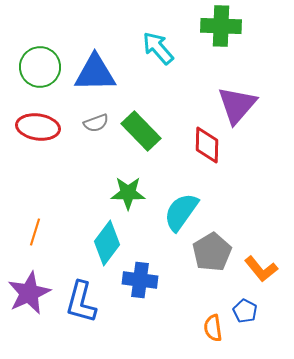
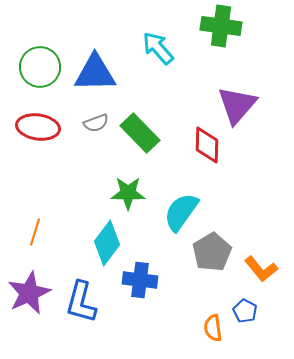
green cross: rotated 6 degrees clockwise
green rectangle: moved 1 px left, 2 px down
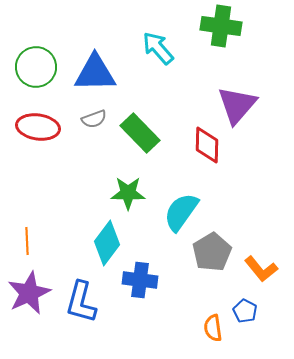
green circle: moved 4 px left
gray semicircle: moved 2 px left, 4 px up
orange line: moved 8 px left, 9 px down; rotated 20 degrees counterclockwise
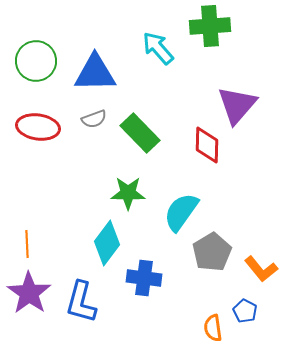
green cross: moved 11 px left; rotated 12 degrees counterclockwise
green circle: moved 6 px up
orange line: moved 3 px down
blue cross: moved 4 px right, 2 px up
purple star: rotated 12 degrees counterclockwise
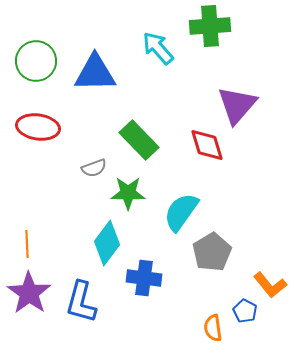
gray semicircle: moved 49 px down
green rectangle: moved 1 px left, 7 px down
red diamond: rotated 18 degrees counterclockwise
orange L-shape: moved 9 px right, 16 px down
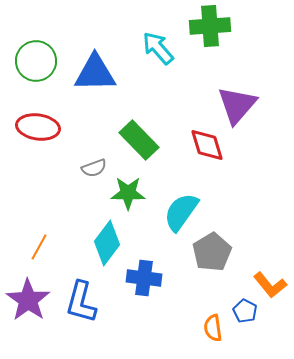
orange line: moved 12 px right, 3 px down; rotated 32 degrees clockwise
purple star: moved 1 px left, 7 px down
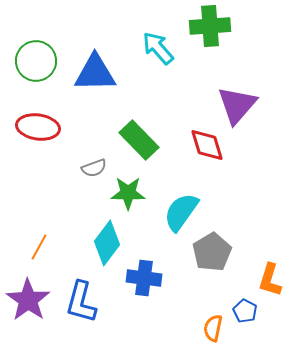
orange L-shape: moved 5 px up; rotated 56 degrees clockwise
orange semicircle: rotated 20 degrees clockwise
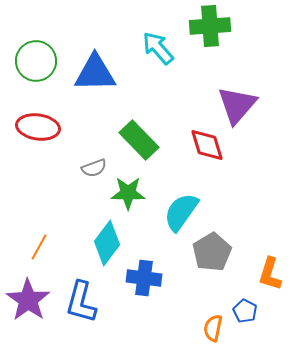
orange L-shape: moved 6 px up
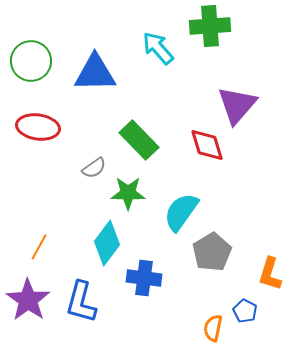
green circle: moved 5 px left
gray semicircle: rotated 15 degrees counterclockwise
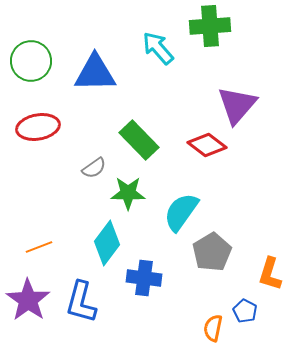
red ellipse: rotated 18 degrees counterclockwise
red diamond: rotated 36 degrees counterclockwise
orange line: rotated 40 degrees clockwise
